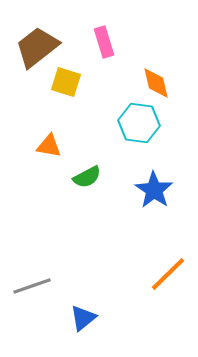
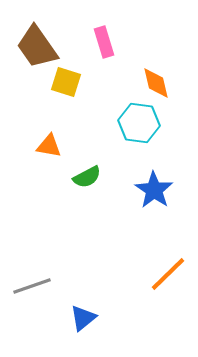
brown trapezoid: rotated 87 degrees counterclockwise
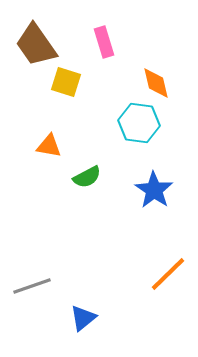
brown trapezoid: moved 1 px left, 2 px up
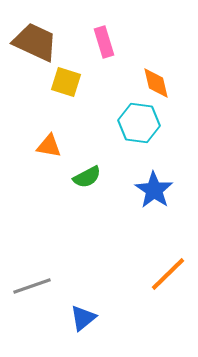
brown trapezoid: moved 1 px left, 3 px up; rotated 150 degrees clockwise
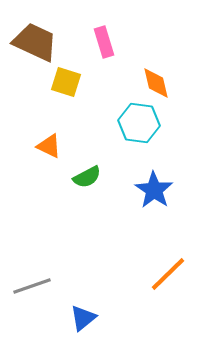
orange triangle: rotated 16 degrees clockwise
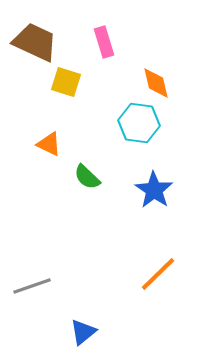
orange triangle: moved 2 px up
green semicircle: rotated 72 degrees clockwise
orange line: moved 10 px left
blue triangle: moved 14 px down
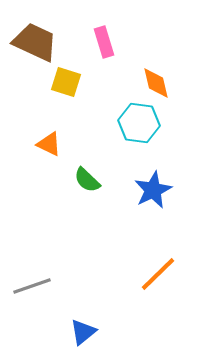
green semicircle: moved 3 px down
blue star: moved 1 px left; rotated 12 degrees clockwise
